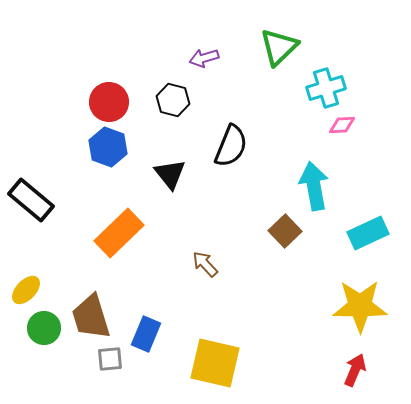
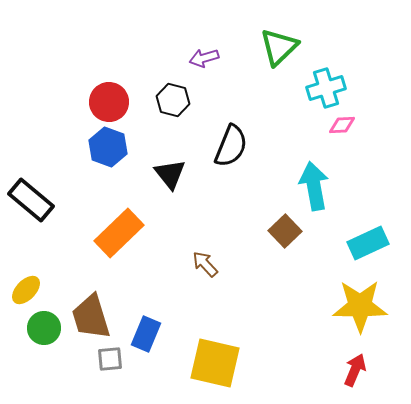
cyan rectangle: moved 10 px down
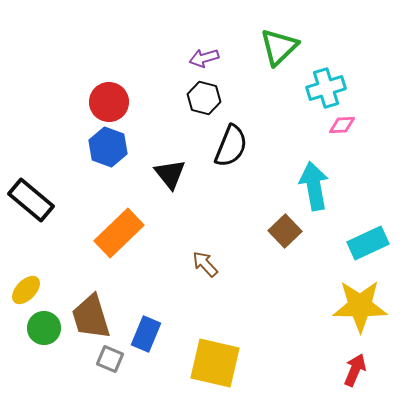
black hexagon: moved 31 px right, 2 px up
gray square: rotated 28 degrees clockwise
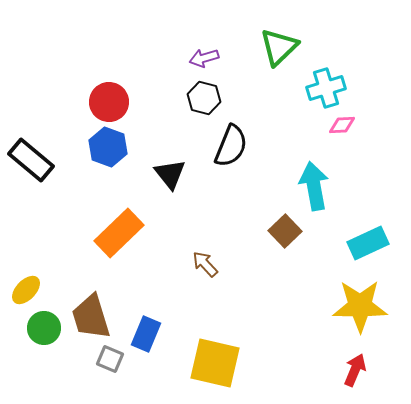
black rectangle: moved 40 px up
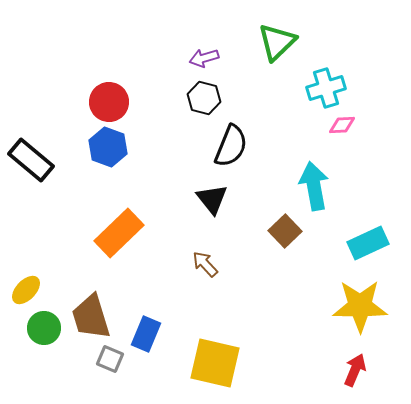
green triangle: moved 2 px left, 5 px up
black triangle: moved 42 px right, 25 px down
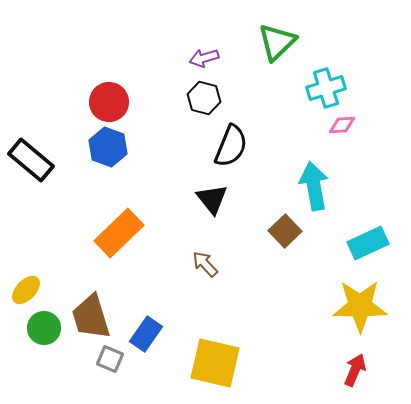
blue rectangle: rotated 12 degrees clockwise
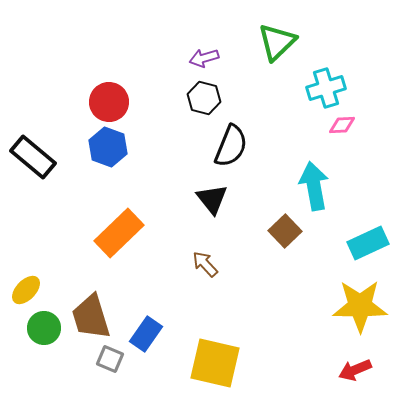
black rectangle: moved 2 px right, 3 px up
red arrow: rotated 136 degrees counterclockwise
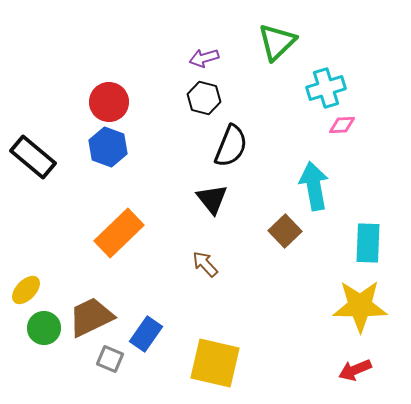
cyan rectangle: rotated 63 degrees counterclockwise
brown trapezoid: rotated 81 degrees clockwise
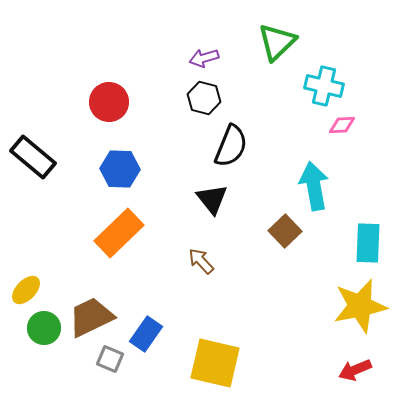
cyan cross: moved 2 px left, 2 px up; rotated 30 degrees clockwise
blue hexagon: moved 12 px right, 22 px down; rotated 18 degrees counterclockwise
brown arrow: moved 4 px left, 3 px up
yellow star: rotated 12 degrees counterclockwise
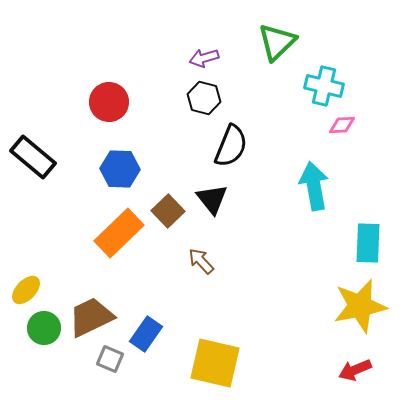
brown square: moved 117 px left, 20 px up
